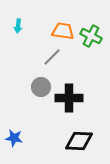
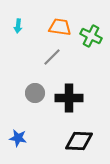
orange trapezoid: moved 3 px left, 4 px up
gray circle: moved 6 px left, 6 px down
blue star: moved 4 px right
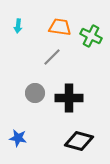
black diamond: rotated 12 degrees clockwise
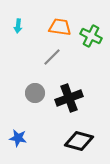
black cross: rotated 20 degrees counterclockwise
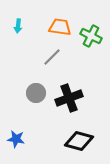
gray circle: moved 1 px right
blue star: moved 2 px left, 1 px down
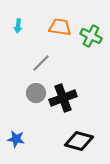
gray line: moved 11 px left, 6 px down
black cross: moved 6 px left
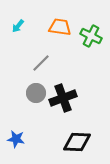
cyan arrow: rotated 32 degrees clockwise
black diamond: moved 2 px left, 1 px down; rotated 12 degrees counterclockwise
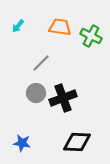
blue star: moved 6 px right, 4 px down
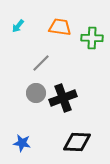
green cross: moved 1 px right, 2 px down; rotated 25 degrees counterclockwise
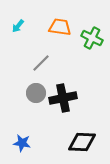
green cross: rotated 25 degrees clockwise
black cross: rotated 8 degrees clockwise
black diamond: moved 5 px right
